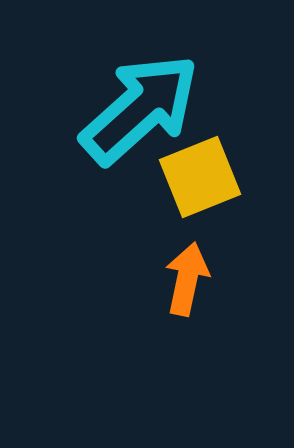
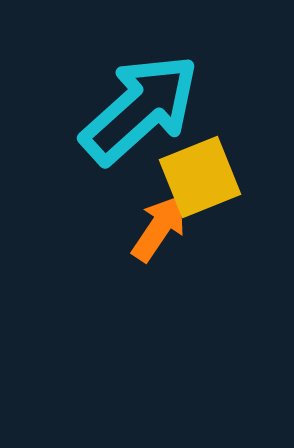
orange arrow: moved 28 px left, 51 px up; rotated 22 degrees clockwise
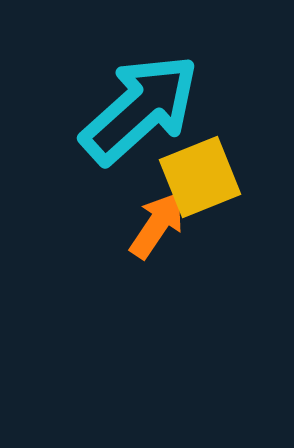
orange arrow: moved 2 px left, 3 px up
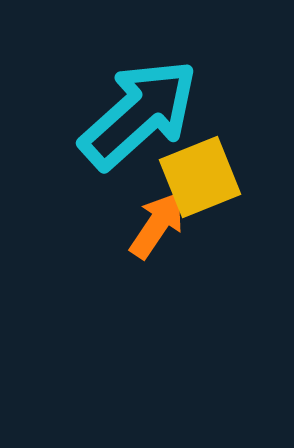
cyan arrow: moved 1 px left, 5 px down
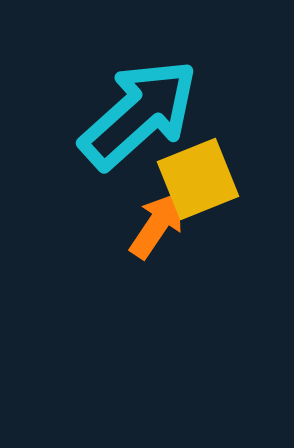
yellow square: moved 2 px left, 2 px down
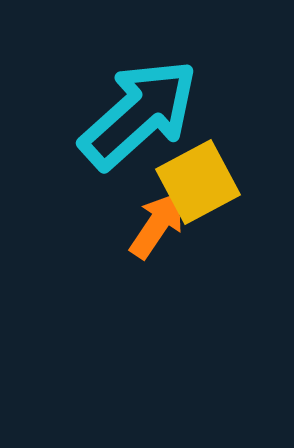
yellow square: moved 3 px down; rotated 6 degrees counterclockwise
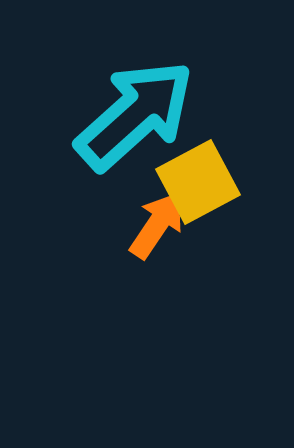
cyan arrow: moved 4 px left, 1 px down
